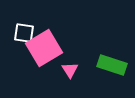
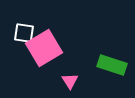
pink triangle: moved 11 px down
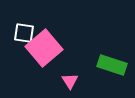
pink square: rotated 9 degrees counterclockwise
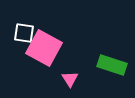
pink square: rotated 21 degrees counterclockwise
pink triangle: moved 2 px up
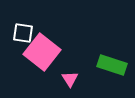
white square: moved 1 px left
pink square: moved 2 px left, 4 px down; rotated 9 degrees clockwise
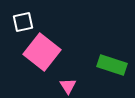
white square: moved 11 px up; rotated 20 degrees counterclockwise
pink triangle: moved 2 px left, 7 px down
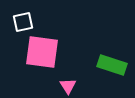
pink square: rotated 30 degrees counterclockwise
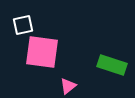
white square: moved 3 px down
pink triangle: rotated 24 degrees clockwise
